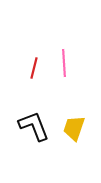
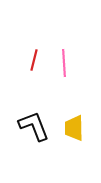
red line: moved 8 px up
yellow trapezoid: rotated 20 degrees counterclockwise
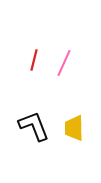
pink line: rotated 28 degrees clockwise
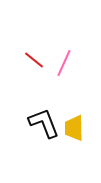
red line: rotated 65 degrees counterclockwise
black L-shape: moved 10 px right, 3 px up
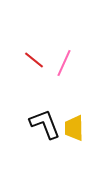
black L-shape: moved 1 px right, 1 px down
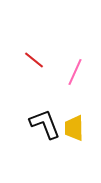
pink line: moved 11 px right, 9 px down
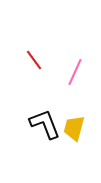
red line: rotated 15 degrees clockwise
yellow trapezoid: rotated 16 degrees clockwise
